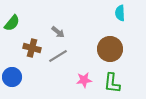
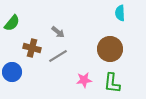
blue circle: moved 5 px up
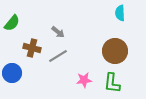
brown circle: moved 5 px right, 2 px down
blue circle: moved 1 px down
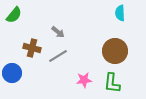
green semicircle: moved 2 px right, 8 px up
